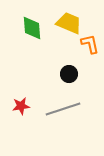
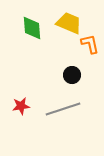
black circle: moved 3 px right, 1 px down
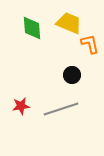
gray line: moved 2 px left
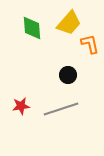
yellow trapezoid: rotated 108 degrees clockwise
black circle: moved 4 px left
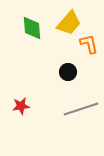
orange L-shape: moved 1 px left
black circle: moved 3 px up
gray line: moved 20 px right
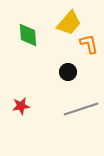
green diamond: moved 4 px left, 7 px down
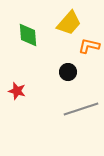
orange L-shape: moved 2 px down; rotated 65 degrees counterclockwise
red star: moved 4 px left, 15 px up; rotated 24 degrees clockwise
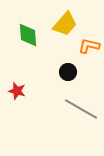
yellow trapezoid: moved 4 px left, 1 px down
gray line: rotated 48 degrees clockwise
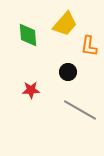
orange L-shape: rotated 95 degrees counterclockwise
red star: moved 14 px right, 1 px up; rotated 18 degrees counterclockwise
gray line: moved 1 px left, 1 px down
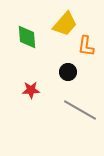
green diamond: moved 1 px left, 2 px down
orange L-shape: moved 3 px left
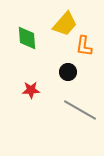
green diamond: moved 1 px down
orange L-shape: moved 2 px left
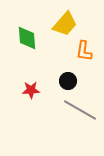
orange L-shape: moved 5 px down
black circle: moved 9 px down
